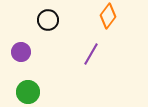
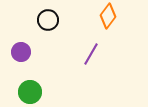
green circle: moved 2 px right
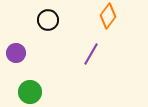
purple circle: moved 5 px left, 1 px down
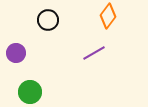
purple line: moved 3 px right, 1 px up; rotated 30 degrees clockwise
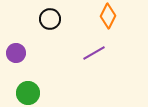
orange diamond: rotated 10 degrees counterclockwise
black circle: moved 2 px right, 1 px up
green circle: moved 2 px left, 1 px down
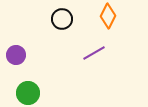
black circle: moved 12 px right
purple circle: moved 2 px down
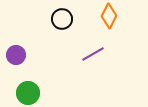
orange diamond: moved 1 px right
purple line: moved 1 px left, 1 px down
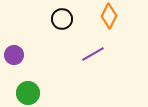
purple circle: moved 2 px left
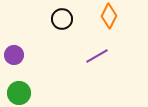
purple line: moved 4 px right, 2 px down
green circle: moved 9 px left
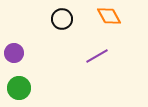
orange diamond: rotated 55 degrees counterclockwise
purple circle: moved 2 px up
green circle: moved 5 px up
